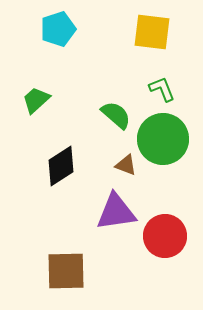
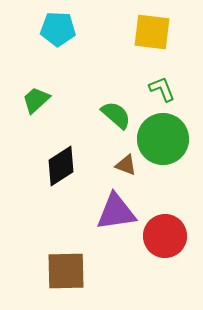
cyan pentagon: rotated 20 degrees clockwise
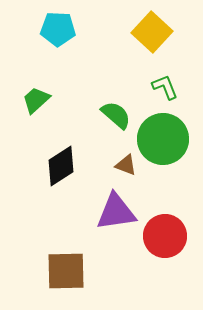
yellow square: rotated 36 degrees clockwise
green L-shape: moved 3 px right, 2 px up
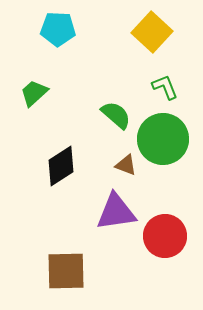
green trapezoid: moved 2 px left, 7 px up
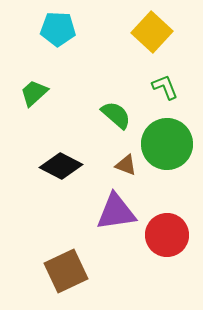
green circle: moved 4 px right, 5 px down
black diamond: rotated 60 degrees clockwise
red circle: moved 2 px right, 1 px up
brown square: rotated 24 degrees counterclockwise
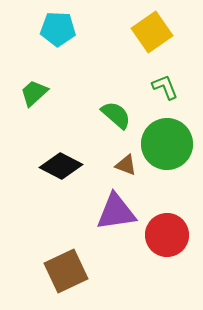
yellow square: rotated 12 degrees clockwise
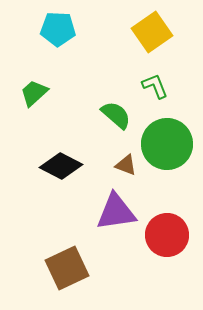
green L-shape: moved 10 px left, 1 px up
brown square: moved 1 px right, 3 px up
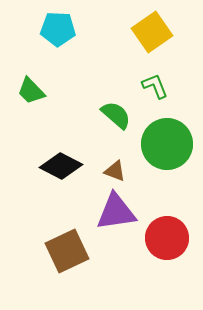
green trapezoid: moved 3 px left, 2 px up; rotated 92 degrees counterclockwise
brown triangle: moved 11 px left, 6 px down
red circle: moved 3 px down
brown square: moved 17 px up
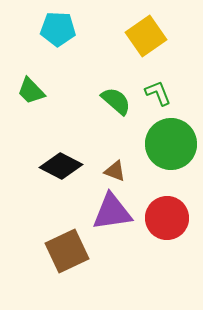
yellow square: moved 6 px left, 4 px down
green L-shape: moved 3 px right, 7 px down
green semicircle: moved 14 px up
green circle: moved 4 px right
purple triangle: moved 4 px left
red circle: moved 20 px up
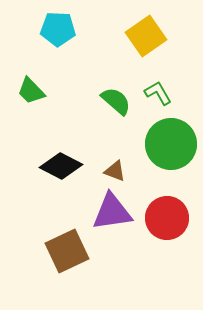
green L-shape: rotated 8 degrees counterclockwise
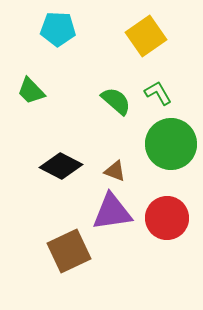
brown square: moved 2 px right
